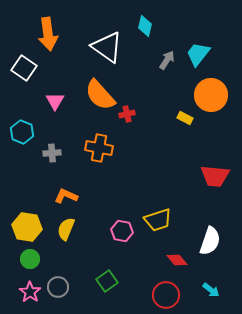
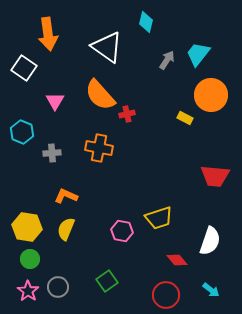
cyan diamond: moved 1 px right, 4 px up
yellow trapezoid: moved 1 px right, 2 px up
pink star: moved 2 px left, 1 px up
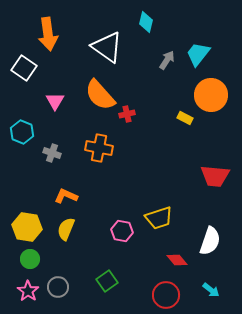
gray cross: rotated 24 degrees clockwise
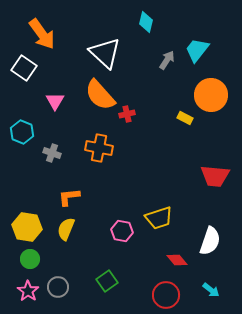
orange arrow: moved 6 px left; rotated 28 degrees counterclockwise
white triangle: moved 2 px left, 6 px down; rotated 8 degrees clockwise
cyan trapezoid: moved 1 px left, 4 px up
orange L-shape: moved 3 px right, 1 px down; rotated 30 degrees counterclockwise
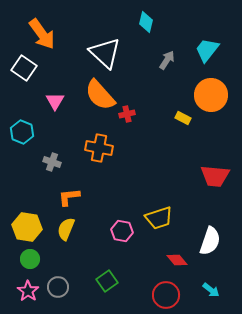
cyan trapezoid: moved 10 px right
yellow rectangle: moved 2 px left
gray cross: moved 9 px down
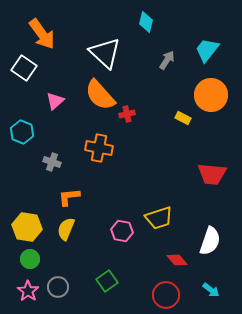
pink triangle: rotated 18 degrees clockwise
red trapezoid: moved 3 px left, 2 px up
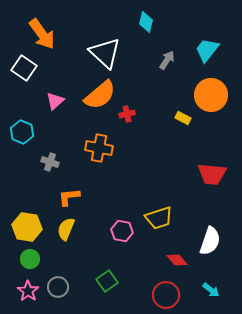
orange semicircle: rotated 88 degrees counterclockwise
gray cross: moved 2 px left
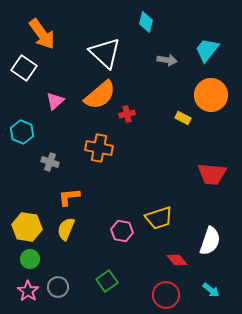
gray arrow: rotated 66 degrees clockwise
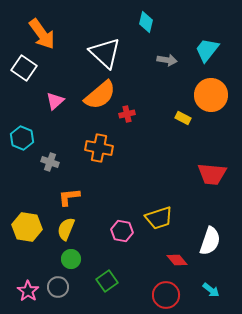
cyan hexagon: moved 6 px down
green circle: moved 41 px right
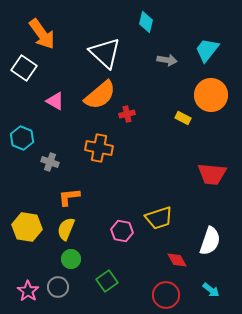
pink triangle: rotated 48 degrees counterclockwise
red diamond: rotated 10 degrees clockwise
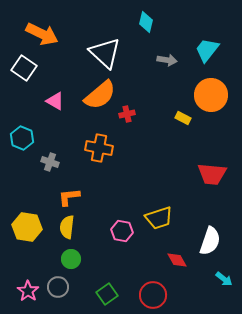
orange arrow: rotated 28 degrees counterclockwise
yellow semicircle: moved 1 px right, 2 px up; rotated 15 degrees counterclockwise
green square: moved 13 px down
cyan arrow: moved 13 px right, 11 px up
red circle: moved 13 px left
